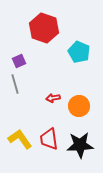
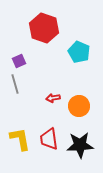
yellow L-shape: rotated 25 degrees clockwise
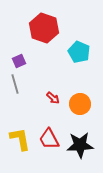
red arrow: rotated 128 degrees counterclockwise
orange circle: moved 1 px right, 2 px up
red trapezoid: rotated 20 degrees counterclockwise
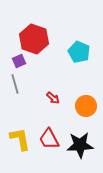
red hexagon: moved 10 px left, 11 px down
orange circle: moved 6 px right, 2 px down
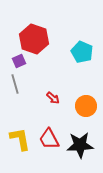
cyan pentagon: moved 3 px right
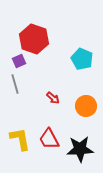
cyan pentagon: moved 7 px down
black star: moved 4 px down
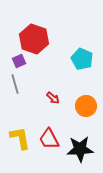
yellow L-shape: moved 1 px up
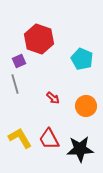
red hexagon: moved 5 px right
yellow L-shape: rotated 20 degrees counterclockwise
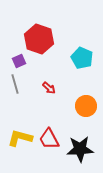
cyan pentagon: moved 1 px up
red arrow: moved 4 px left, 10 px up
yellow L-shape: rotated 45 degrees counterclockwise
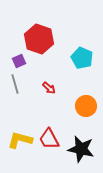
yellow L-shape: moved 2 px down
black star: moved 1 px right; rotated 16 degrees clockwise
